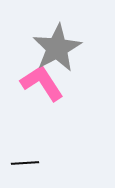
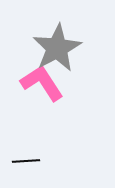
black line: moved 1 px right, 2 px up
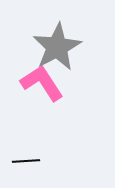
gray star: moved 1 px up
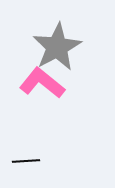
pink L-shape: rotated 18 degrees counterclockwise
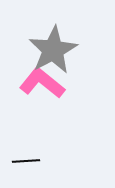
gray star: moved 4 px left, 3 px down
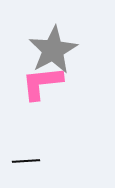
pink L-shape: rotated 45 degrees counterclockwise
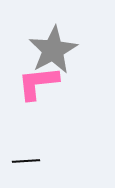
pink L-shape: moved 4 px left
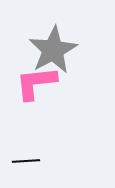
pink L-shape: moved 2 px left
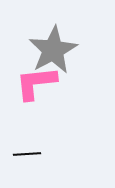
black line: moved 1 px right, 7 px up
